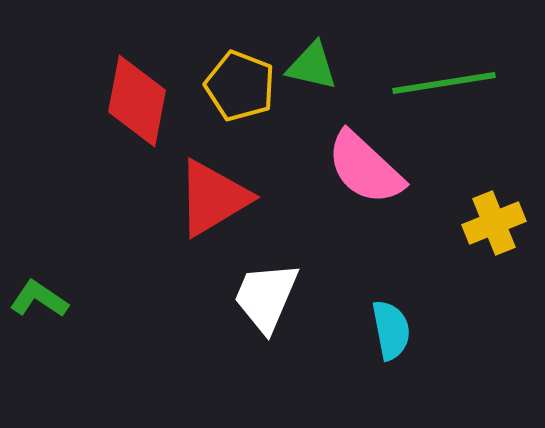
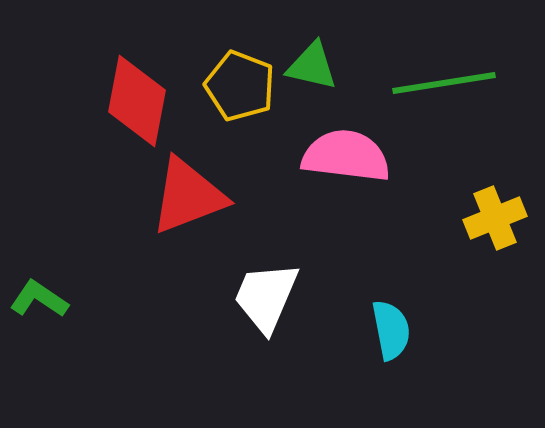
pink semicircle: moved 19 px left, 12 px up; rotated 144 degrees clockwise
red triangle: moved 25 px left, 2 px up; rotated 10 degrees clockwise
yellow cross: moved 1 px right, 5 px up
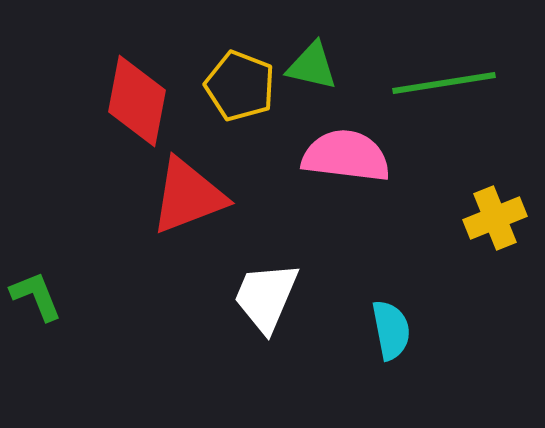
green L-shape: moved 3 px left, 3 px up; rotated 34 degrees clockwise
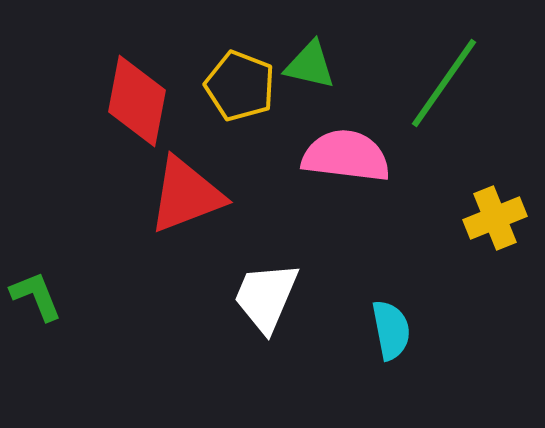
green triangle: moved 2 px left, 1 px up
green line: rotated 46 degrees counterclockwise
red triangle: moved 2 px left, 1 px up
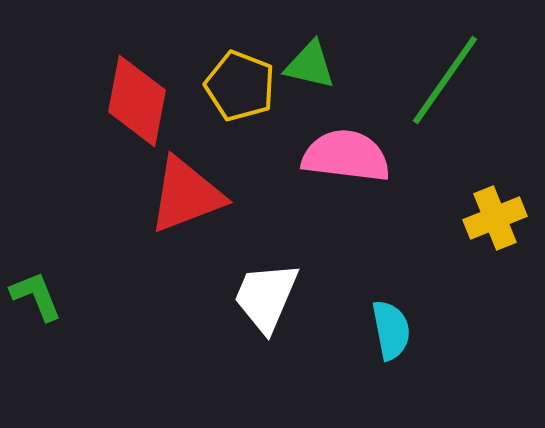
green line: moved 1 px right, 3 px up
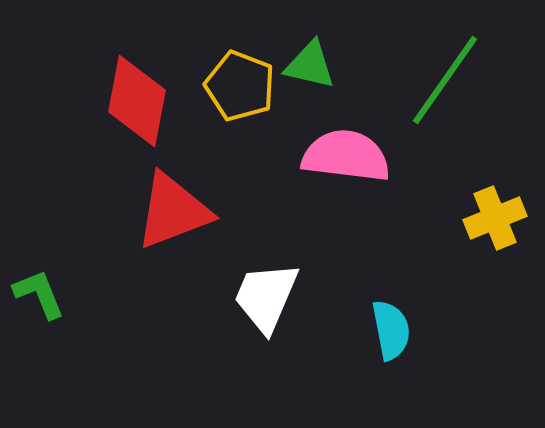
red triangle: moved 13 px left, 16 px down
green L-shape: moved 3 px right, 2 px up
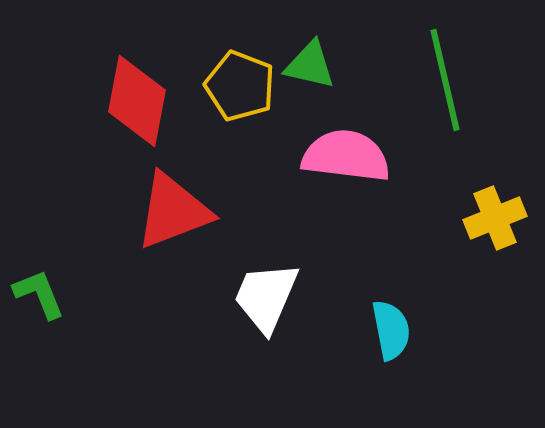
green line: rotated 48 degrees counterclockwise
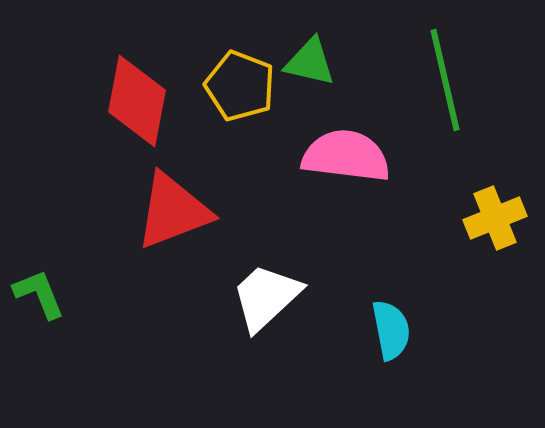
green triangle: moved 3 px up
white trapezoid: rotated 24 degrees clockwise
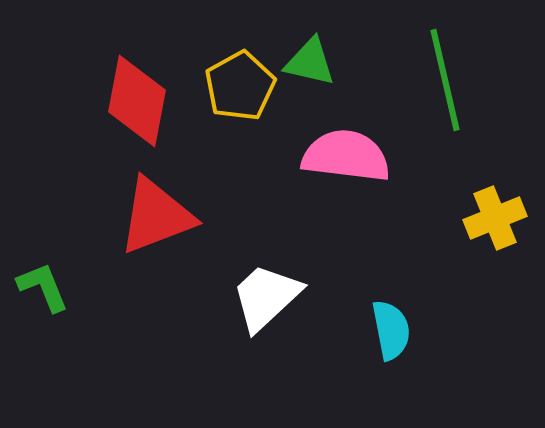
yellow pentagon: rotated 22 degrees clockwise
red triangle: moved 17 px left, 5 px down
green L-shape: moved 4 px right, 7 px up
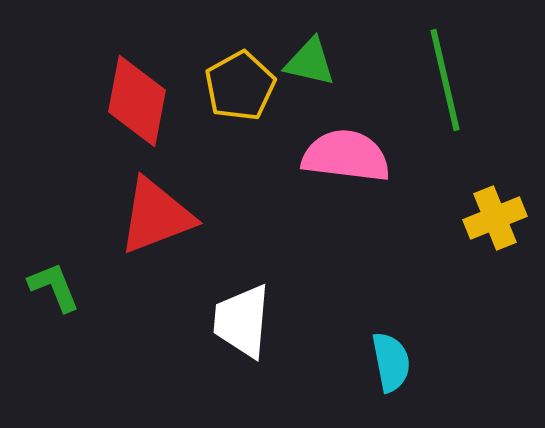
green L-shape: moved 11 px right
white trapezoid: moved 24 px left, 24 px down; rotated 42 degrees counterclockwise
cyan semicircle: moved 32 px down
